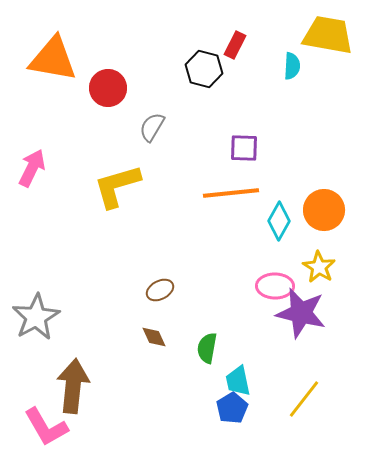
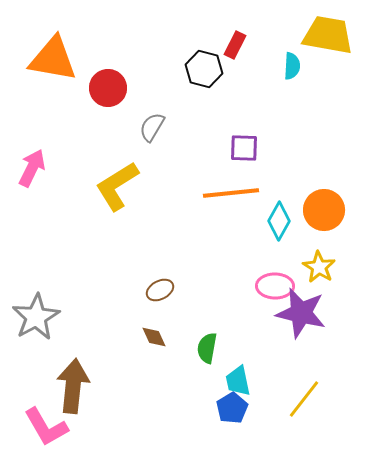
yellow L-shape: rotated 16 degrees counterclockwise
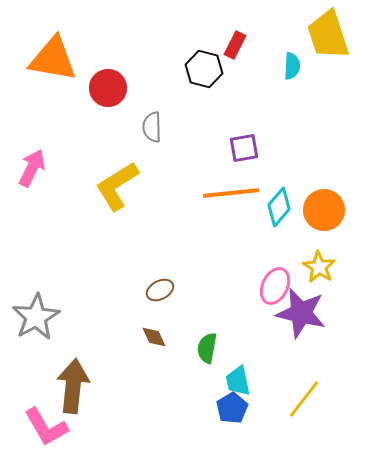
yellow trapezoid: rotated 118 degrees counterclockwise
gray semicircle: rotated 32 degrees counterclockwise
purple square: rotated 12 degrees counterclockwise
cyan diamond: moved 14 px up; rotated 12 degrees clockwise
pink ellipse: rotated 66 degrees counterclockwise
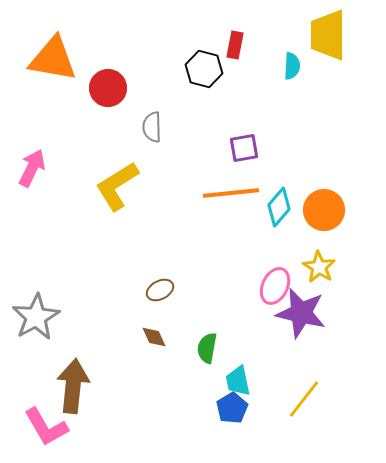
yellow trapezoid: rotated 18 degrees clockwise
red rectangle: rotated 16 degrees counterclockwise
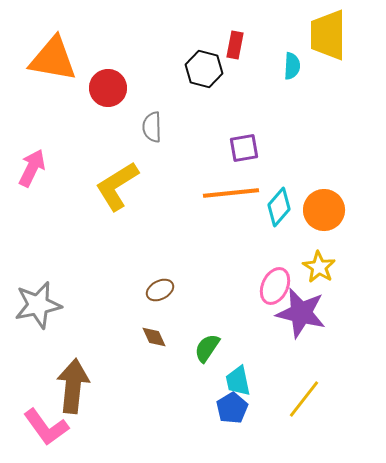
gray star: moved 2 px right, 12 px up; rotated 18 degrees clockwise
green semicircle: rotated 24 degrees clockwise
pink L-shape: rotated 6 degrees counterclockwise
